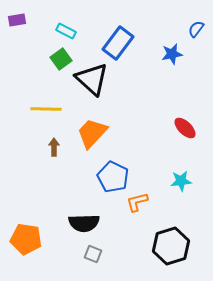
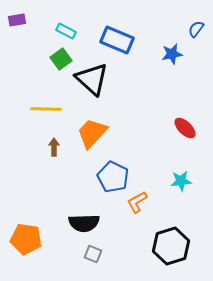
blue rectangle: moved 1 px left, 3 px up; rotated 76 degrees clockwise
orange L-shape: rotated 15 degrees counterclockwise
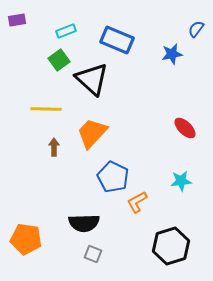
cyan rectangle: rotated 48 degrees counterclockwise
green square: moved 2 px left, 1 px down
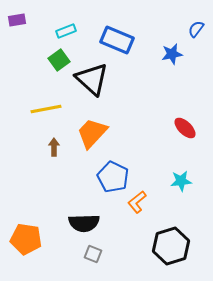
yellow line: rotated 12 degrees counterclockwise
orange L-shape: rotated 10 degrees counterclockwise
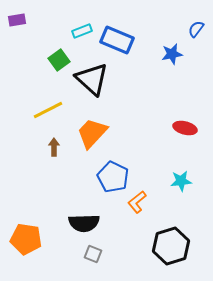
cyan rectangle: moved 16 px right
yellow line: moved 2 px right, 1 px down; rotated 16 degrees counterclockwise
red ellipse: rotated 30 degrees counterclockwise
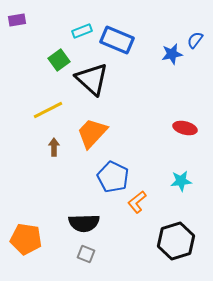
blue semicircle: moved 1 px left, 11 px down
black hexagon: moved 5 px right, 5 px up
gray square: moved 7 px left
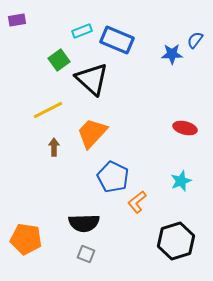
blue star: rotated 10 degrees clockwise
cyan star: rotated 15 degrees counterclockwise
